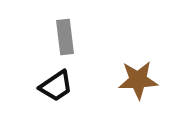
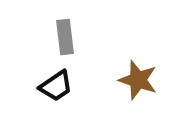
brown star: rotated 21 degrees clockwise
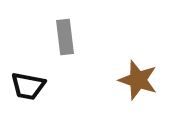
black trapezoid: moved 28 px left; rotated 45 degrees clockwise
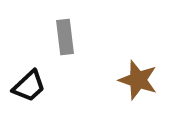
black trapezoid: moved 1 px right; rotated 54 degrees counterclockwise
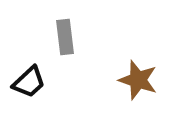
black trapezoid: moved 4 px up
